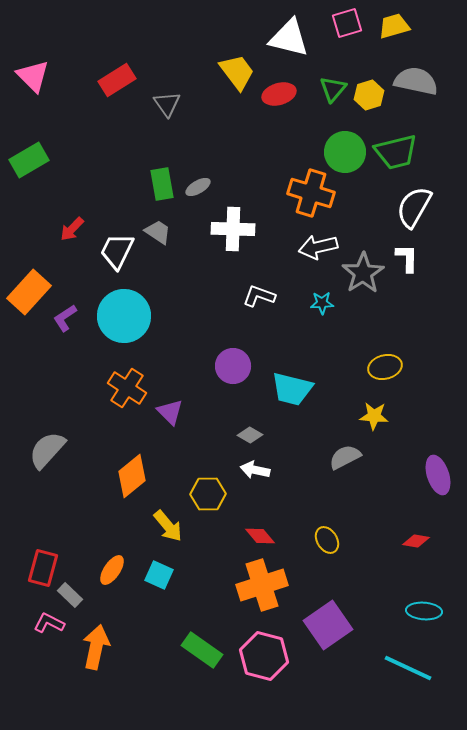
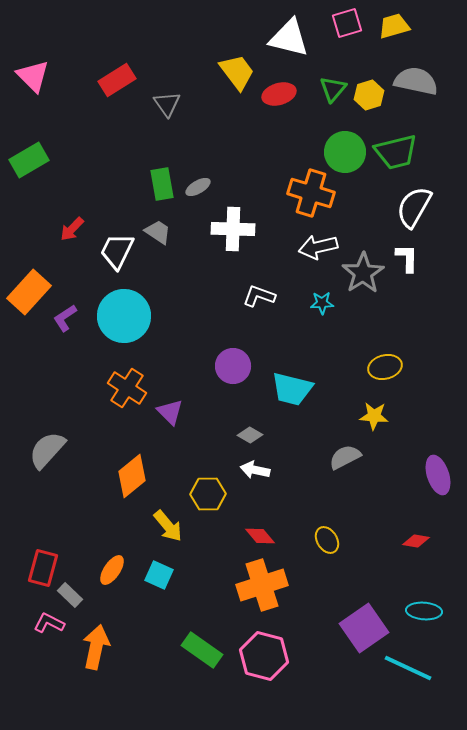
purple square at (328, 625): moved 36 px right, 3 px down
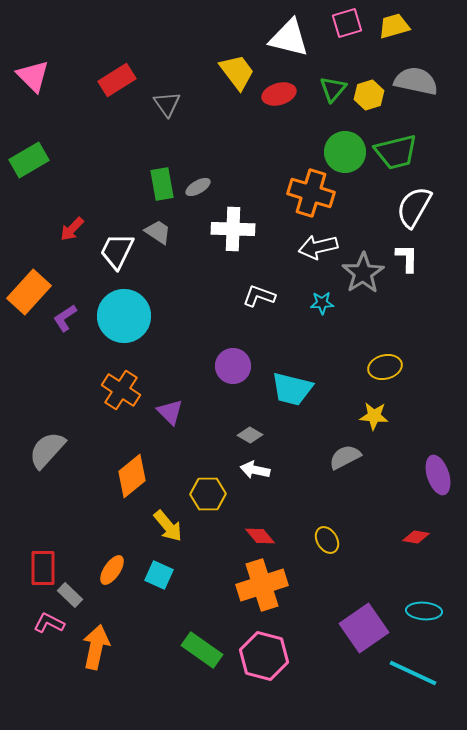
orange cross at (127, 388): moved 6 px left, 2 px down
red diamond at (416, 541): moved 4 px up
red rectangle at (43, 568): rotated 15 degrees counterclockwise
cyan line at (408, 668): moved 5 px right, 5 px down
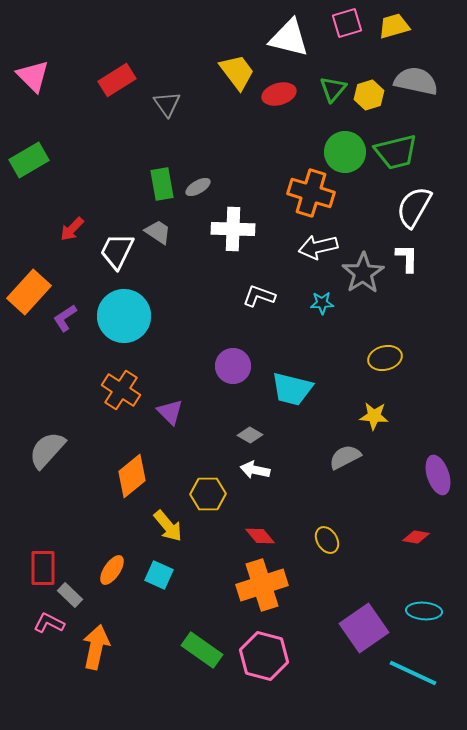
yellow ellipse at (385, 367): moved 9 px up
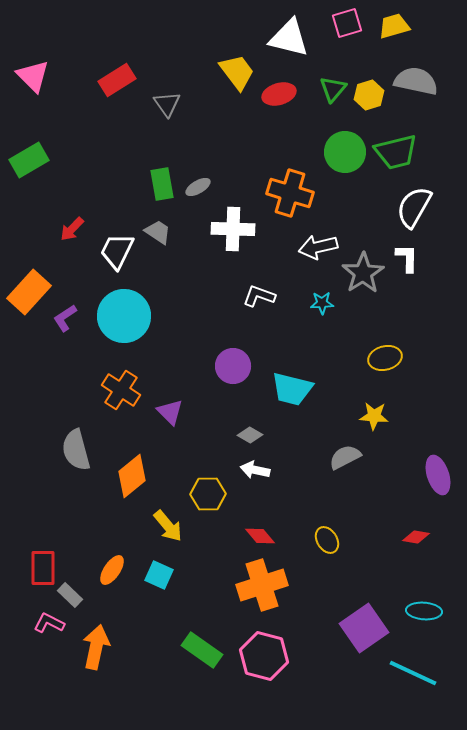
orange cross at (311, 193): moved 21 px left
gray semicircle at (47, 450): moved 29 px right; rotated 57 degrees counterclockwise
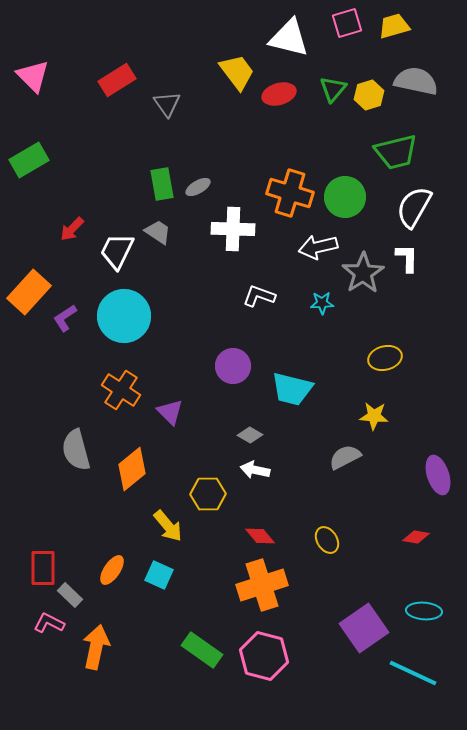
green circle at (345, 152): moved 45 px down
orange diamond at (132, 476): moved 7 px up
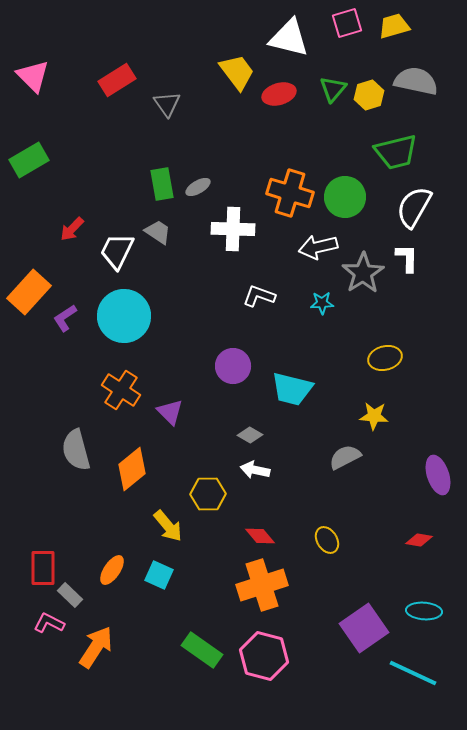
red diamond at (416, 537): moved 3 px right, 3 px down
orange arrow at (96, 647): rotated 21 degrees clockwise
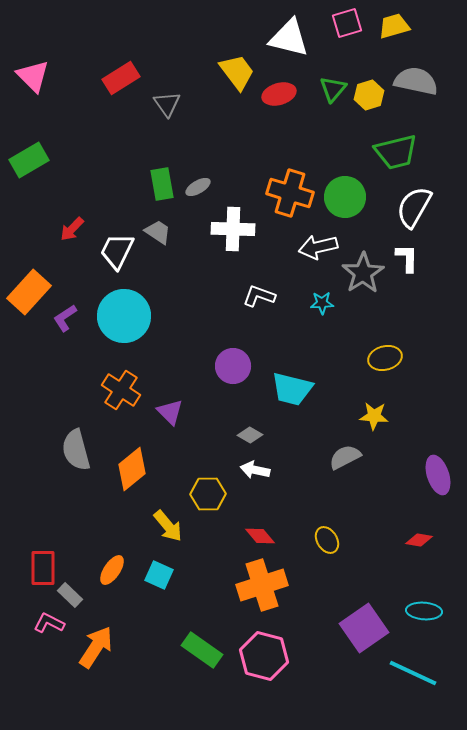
red rectangle at (117, 80): moved 4 px right, 2 px up
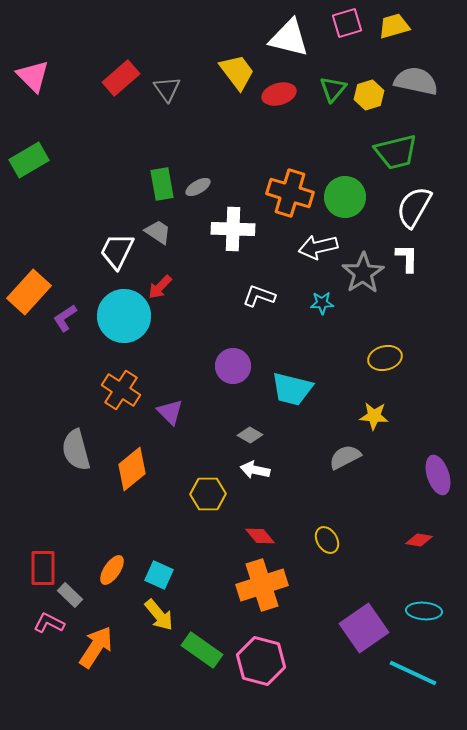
red rectangle at (121, 78): rotated 9 degrees counterclockwise
gray triangle at (167, 104): moved 15 px up
red arrow at (72, 229): moved 88 px right, 58 px down
yellow arrow at (168, 526): moved 9 px left, 89 px down
pink hexagon at (264, 656): moved 3 px left, 5 px down
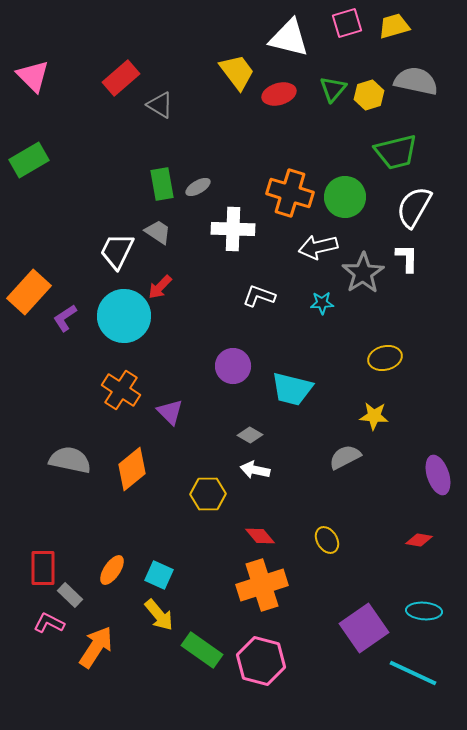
gray triangle at (167, 89): moved 7 px left, 16 px down; rotated 24 degrees counterclockwise
gray semicircle at (76, 450): moved 6 px left, 10 px down; rotated 117 degrees clockwise
